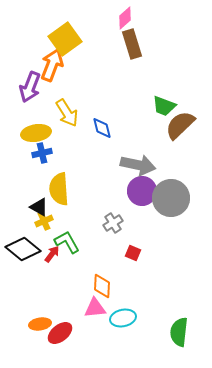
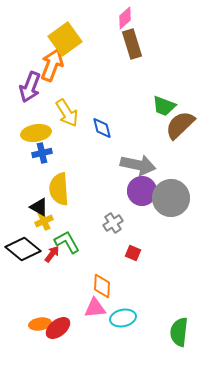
red ellipse: moved 2 px left, 5 px up
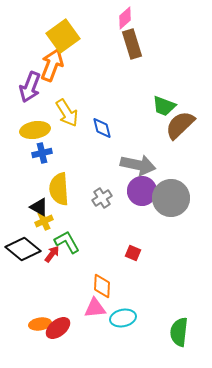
yellow square: moved 2 px left, 3 px up
yellow ellipse: moved 1 px left, 3 px up
gray cross: moved 11 px left, 25 px up
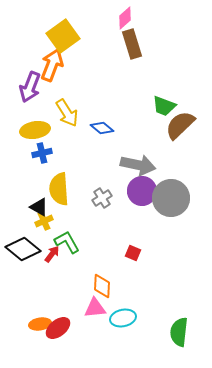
blue diamond: rotated 35 degrees counterclockwise
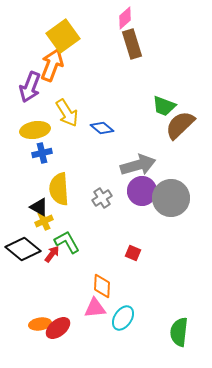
gray arrow: rotated 28 degrees counterclockwise
cyan ellipse: rotated 45 degrees counterclockwise
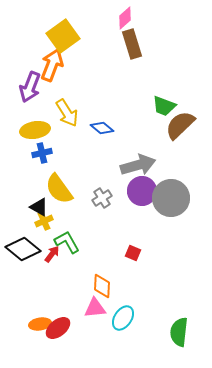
yellow semicircle: rotated 32 degrees counterclockwise
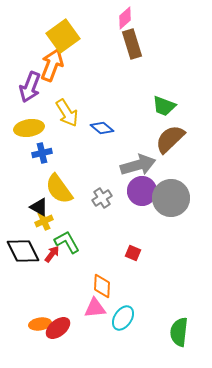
brown semicircle: moved 10 px left, 14 px down
yellow ellipse: moved 6 px left, 2 px up
black diamond: moved 2 px down; rotated 24 degrees clockwise
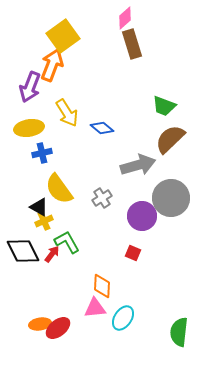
purple circle: moved 25 px down
